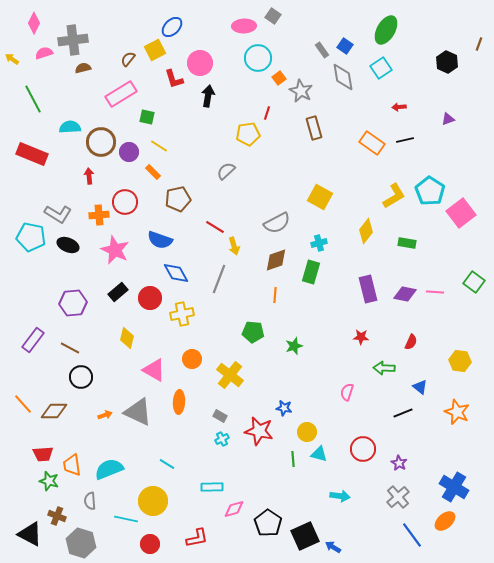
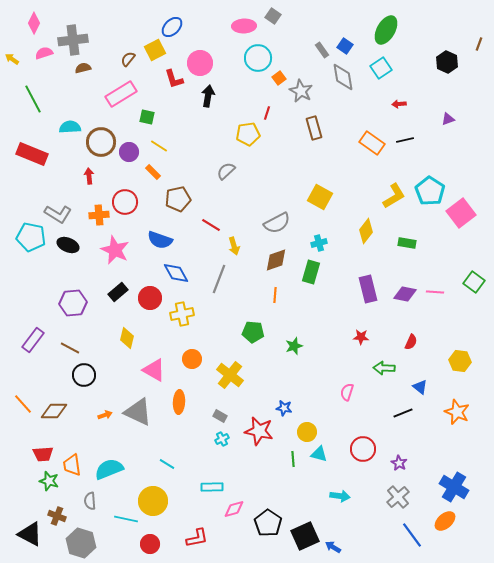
red arrow at (399, 107): moved 3 px up
red line at (215, 227): moved 4 px left, 2 px up
black circle at (81, 377): moved 3 px right, 2 px up
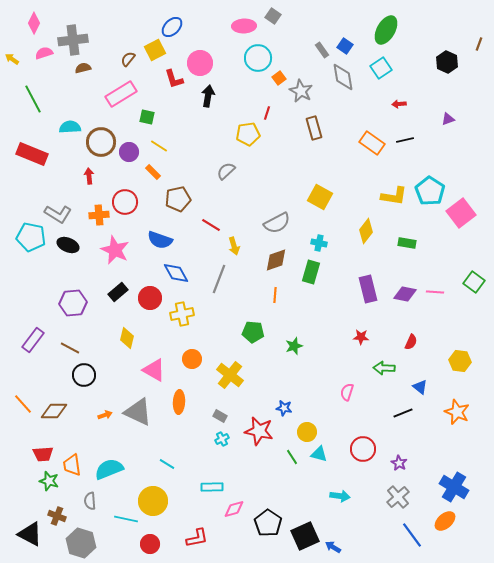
yellow L-shape at (394, 196): rotated 40 degrees clockwise
cyan cross at (319, 243): rotated 28 degrees clockwise
green line at (293, 459): moved 1 px left, 2 px up; rotated 28 degrees counterclockwise
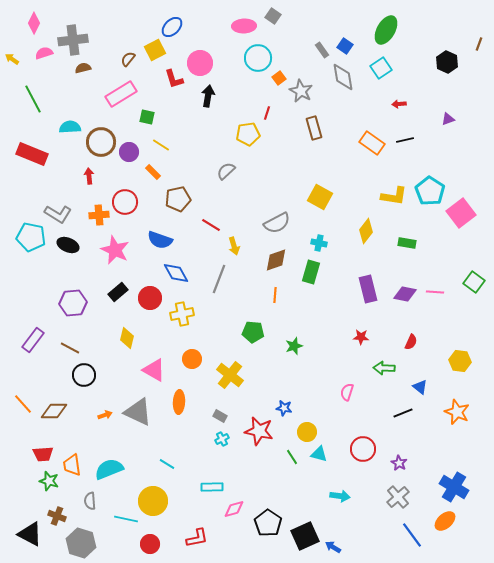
yellow line at (159, 146): moved 2 px right, 1 px up
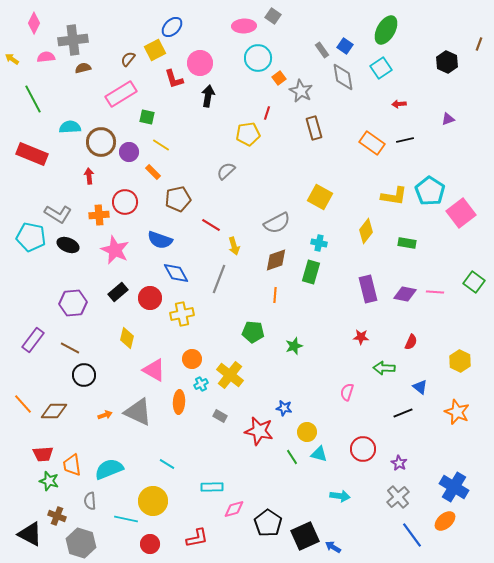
pink semicircle at (44, 53): moved 2 px right, 4 px down; rotated 12 degrees clockwise
yellow hexagon at (460, 361): rotated 20 degrees clockwise
cyan cross at (222, 439): moved 21 px left, 55 px up
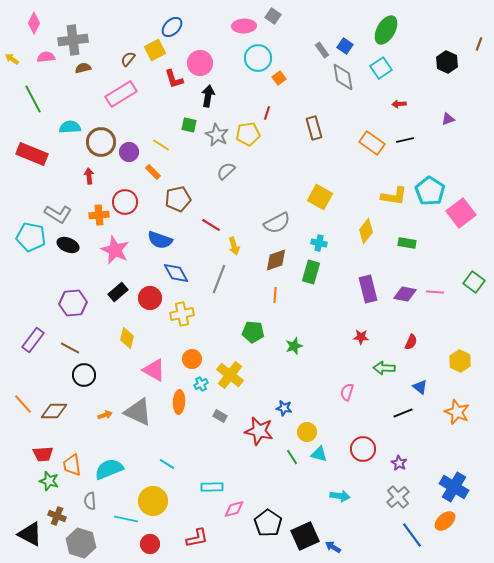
gray star at (301, 91): moved 84 px left, 44 px down
green square at (147, 117): moved 42 px right, 8 px down
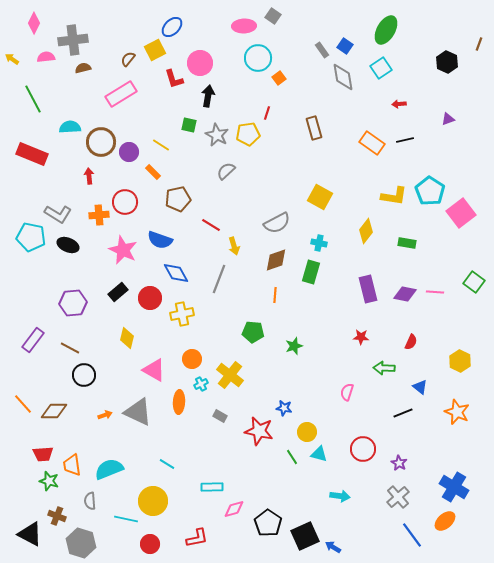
pink star at (115, 250): moved 8 px right
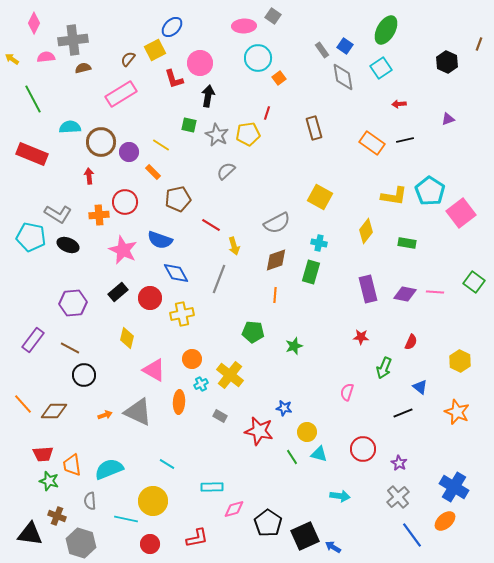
green arrow at (384, 368): rotated 70 degrees counterclockwise
black triangle at (30, 534): rotated 20 degrees counterclockwise
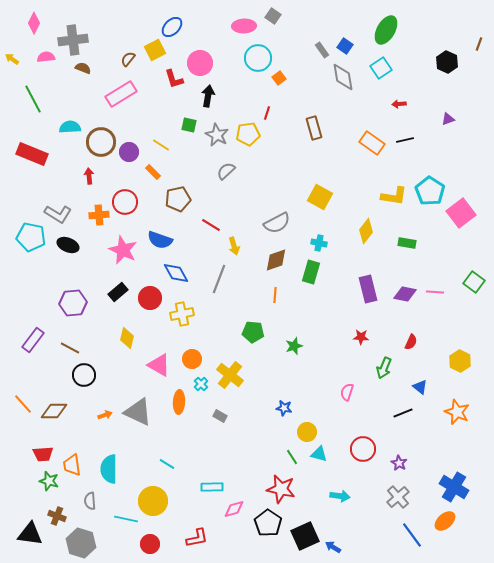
brown semicircle at (83, 68): rotated 35 degrees clockwise
pink triangle at (154, 370): moved 5 px right, 5 px up
cyan cross at (201, 384): rotated 16 degrees counterclockwise
red star at (259, 431): moved 22 px right, 58 px down
cyan semicircle at (109, 469): rotated 68 degrees counterclockwise
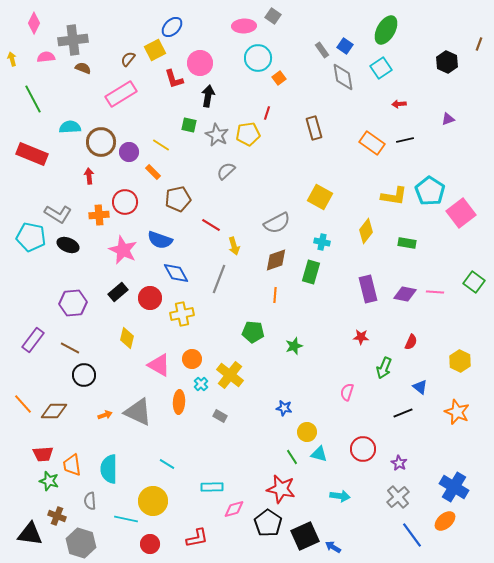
yellow arrow at (12, 59): rotated 40 degrees clockwise
cyan cross at (319, 243): moved 3 px right, 1 px up
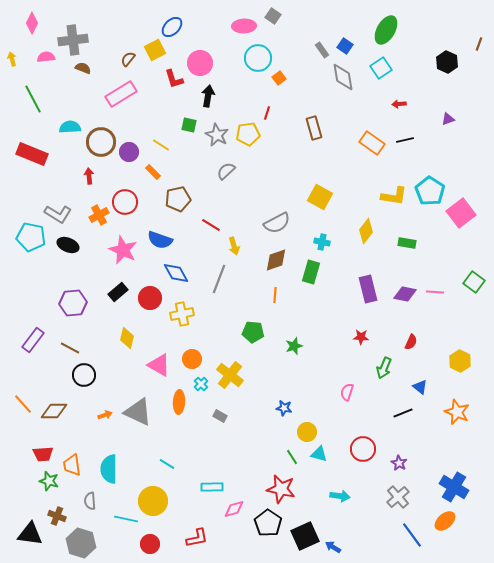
pink diamond at (34, 23): moved 2 px left
orange cross at (99, 215): rotated 24 degrees counterclockwise
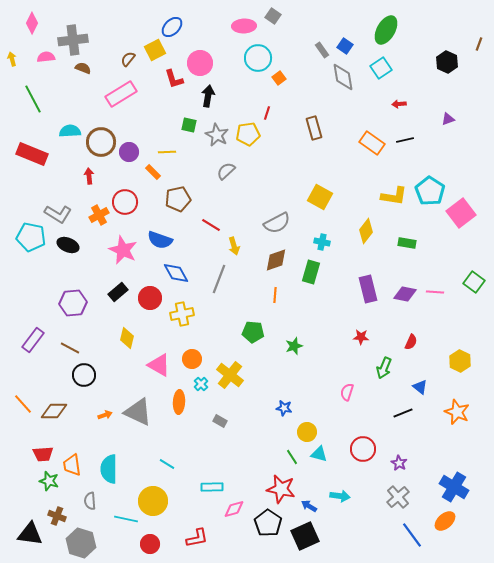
cyan semicircle at (70, 127): moved 4 px down
yellow line at (161, 145): moved 6 px right, 7 px down; rotated 36 degrees counterclockwise
gray rectangle at (220, 416): moved 5 px down
blue arrow at (333, 547): moved 24 px left, 41 px up
